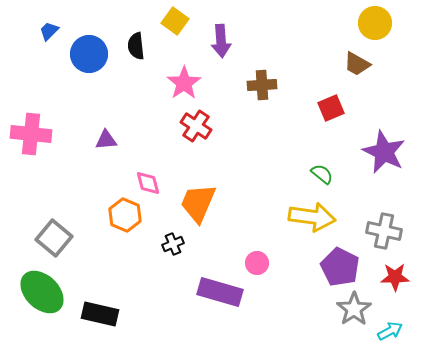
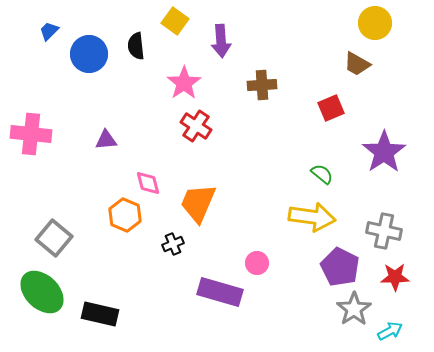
purple star: rotated 12 degrees clockwise
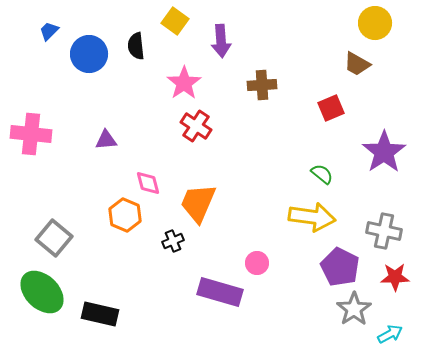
black cross: moved 3 px up
cyan arrow: moved 3 px down
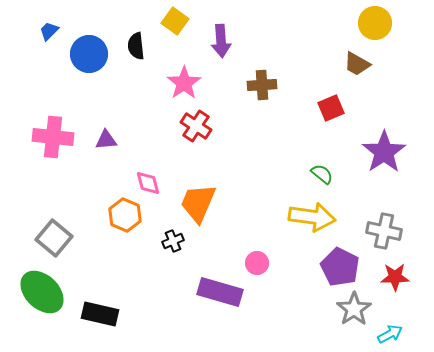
pink cross: moved 22 px right, 3 px down
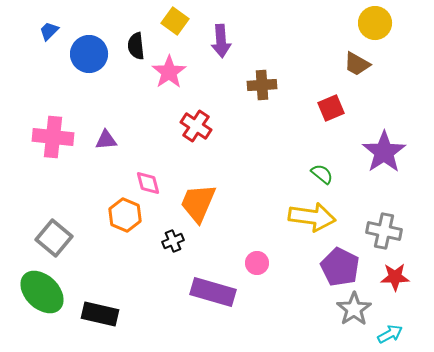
pink star: moved 15 px left, 11 px up
purple rectangle: moved 7 px left
